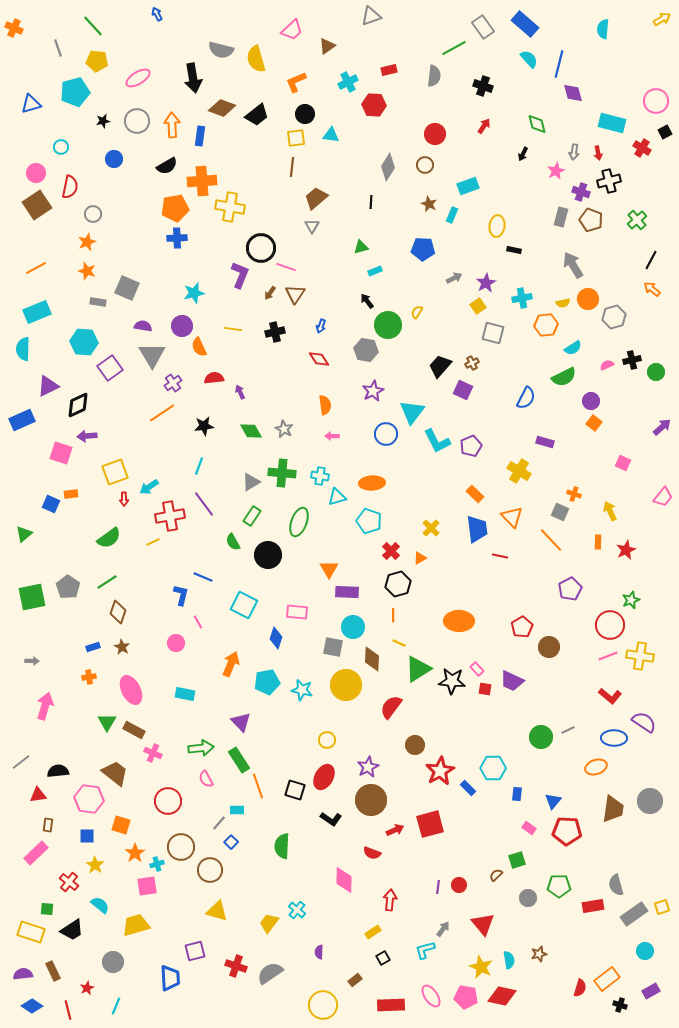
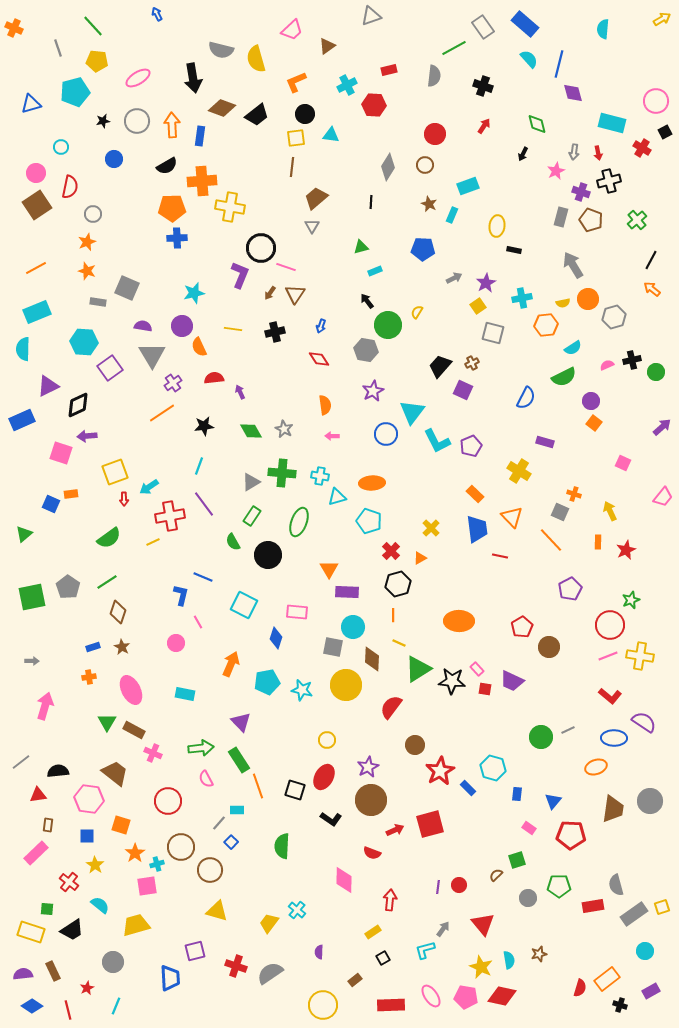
cyan cross at (348, 82): moved 1 px left, 3 px down
orange pentagon at (175, 208): moved 3 px left; rotated 8 degrees clockwise
cyan hexagon at (493, 768): rotated 15 degrees clockwise
red pentagon at (567, 831): moved 4 px right, 4 px down
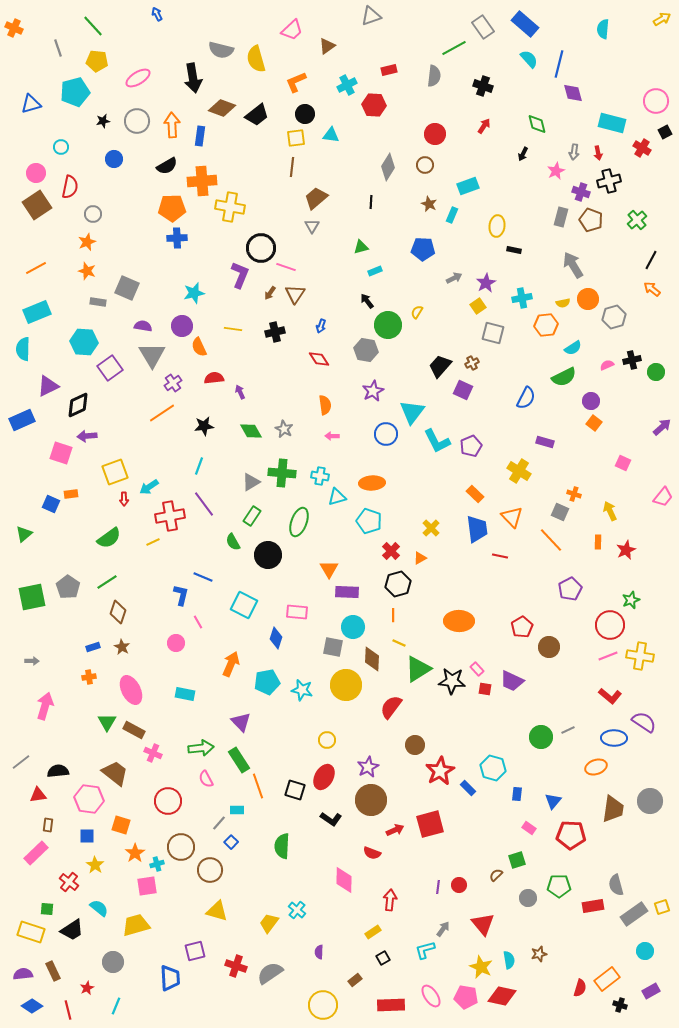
cyan semicircle at (100, 905): moved 1 px left, 3 px down
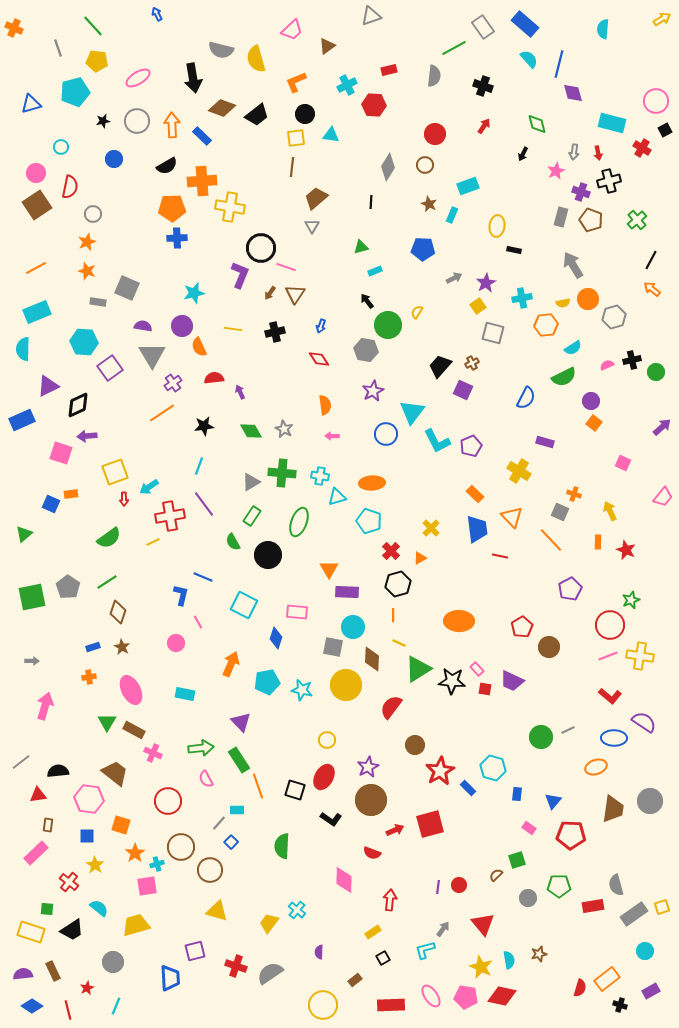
black square at (665, 132): moved 2 px up
blue rectangle at (200, 136): moved 2 px right; rotated 54 degrees counterclockwise
red star at (626, 550): rotated 24 degrees counterclockwise
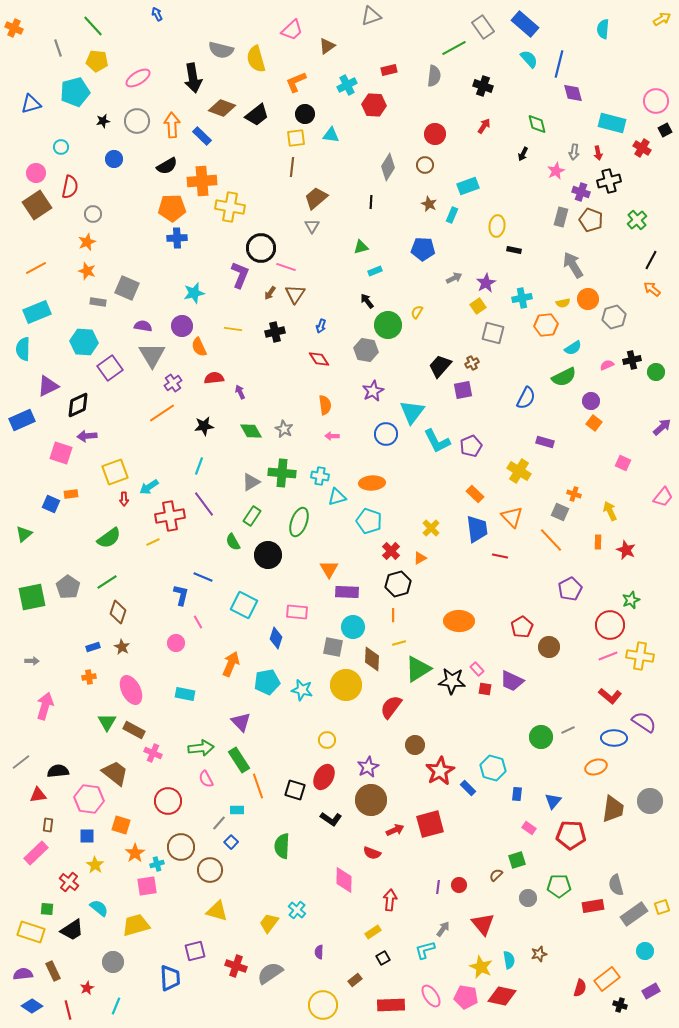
purple square at (463, 390): rotated 36 degrees counterclockwise
yellow line at (399, 643): rotated 40 degrees counterclockwise
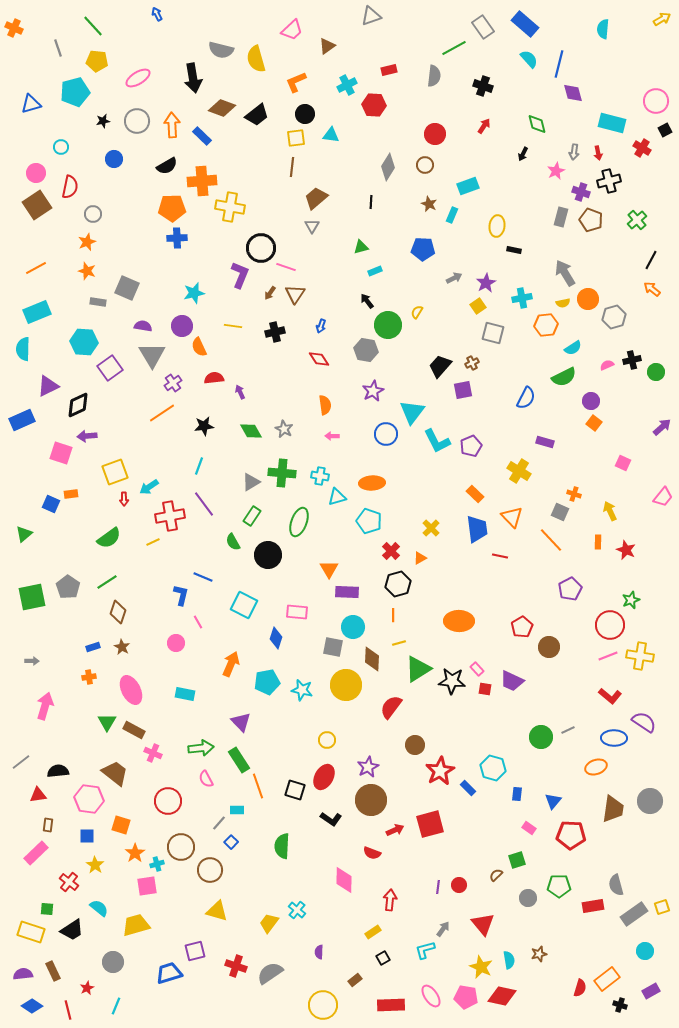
gray arrow at (573, 265): moved 8 px left, 8 px down
yellow line at (233, 329): moved 3 px up
blue trapezoid at (170, 978): moved 1 px left, 5 px up; rotated 104 degrees counterclockwise
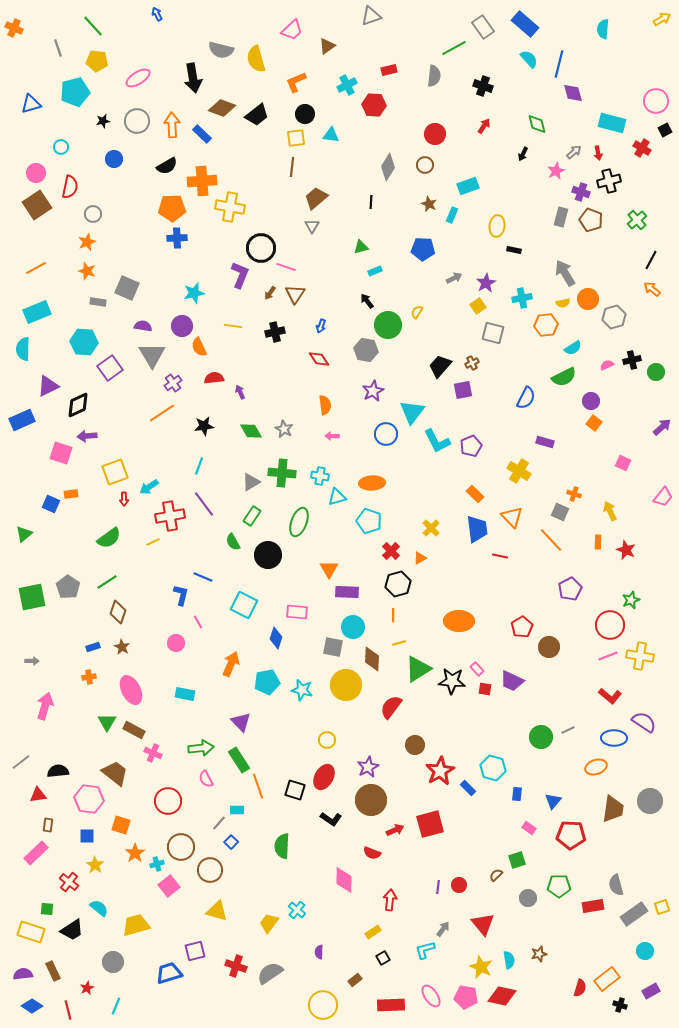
blue rectangle at (202, 136): moved 2 px up
gray arrow at (574, 152): rotated 140 degrees counterclockwise
pink square at (147, 886): moved 22 px right; rotated 30 degrees counterclockwise
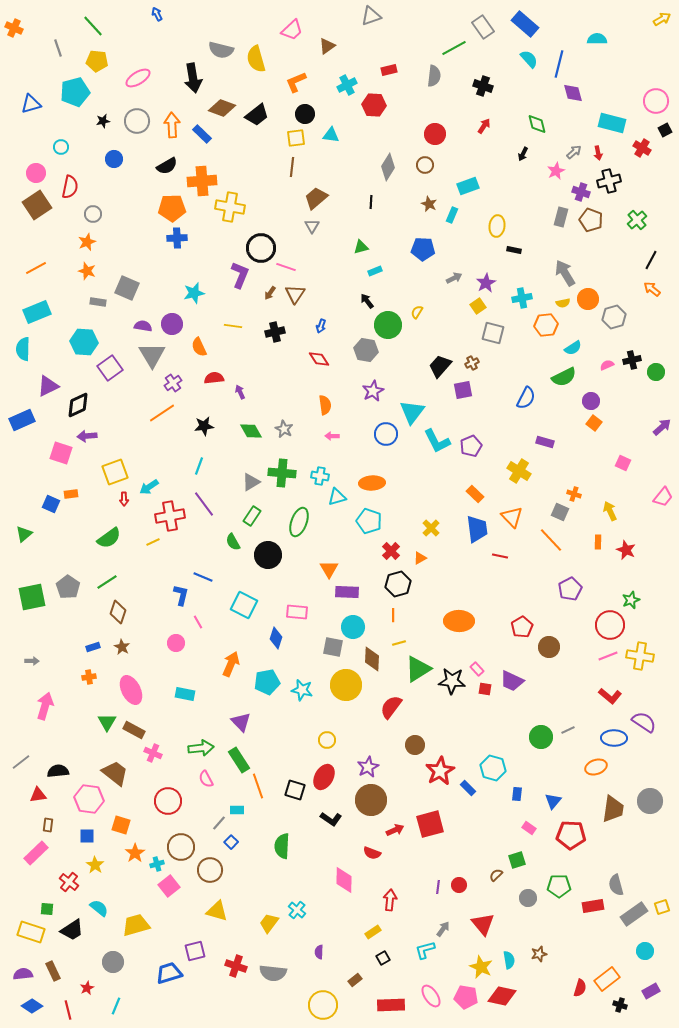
cyan semicircle at (603, 29): moved 6 px left, 10 px down; rotated 84 degrees clockwise
purple circle at (182, 326): moved 10 px left, 2 px up
gray semicircle at (270, 973): moved 3 px right; rotated 140 degrees counterclockwise
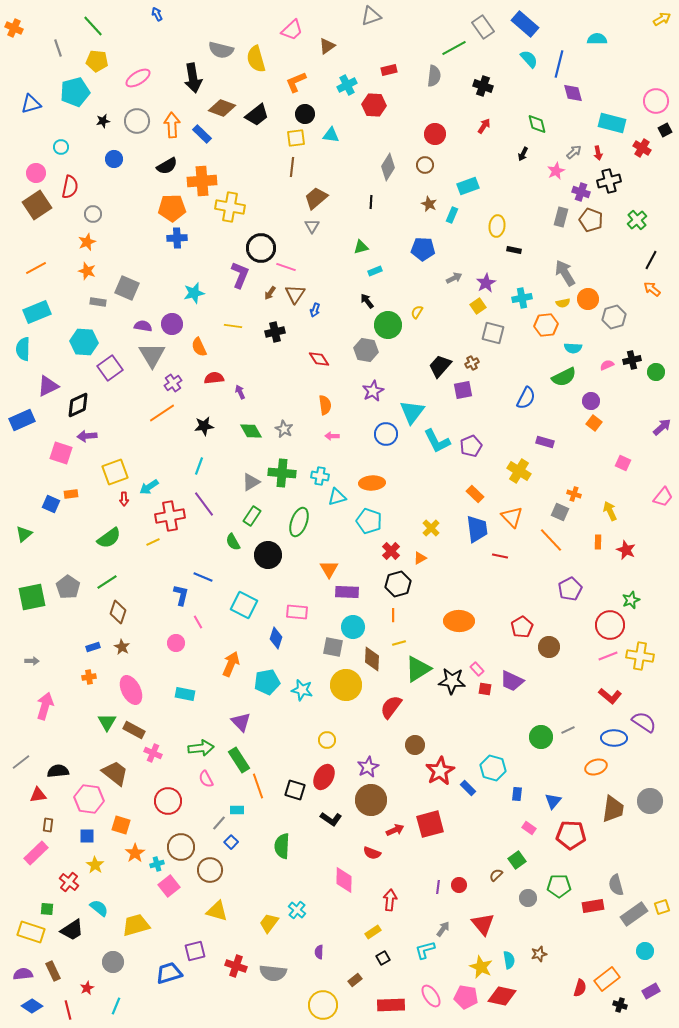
blue arrow at (321, 326): moved 6 px left, 16 px up
cyan semicircle at (573, 348): rotated 36 degrees clockwise
green square at (517, 860): rotated 18 degrees counterclockwise
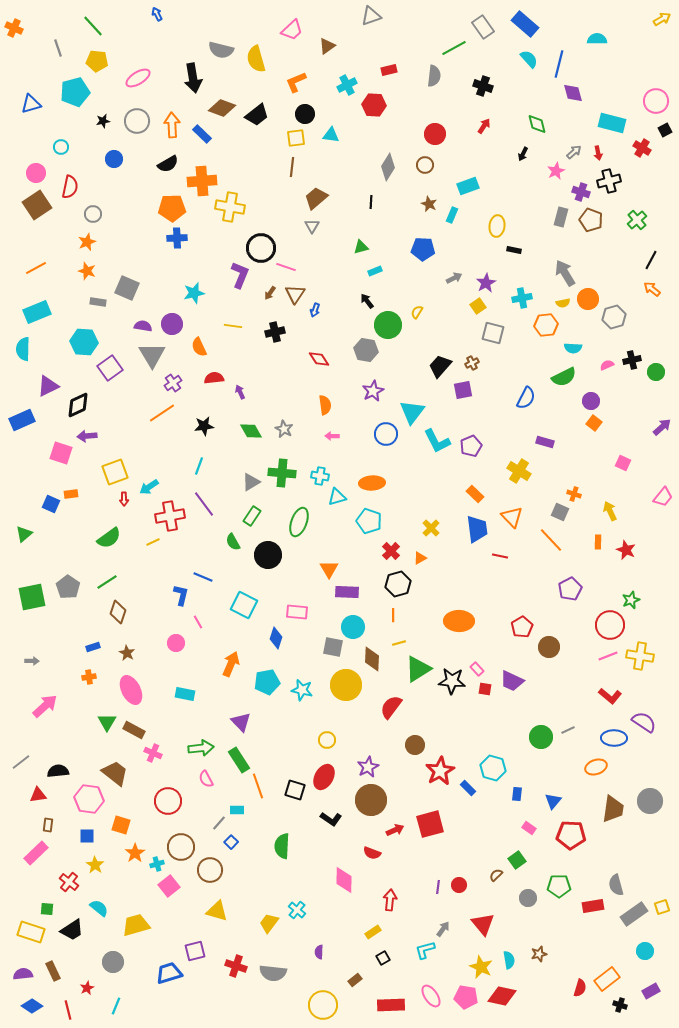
black semicircle at (167, 166): moved 1 px right, 2 px up
brown star at (122, 647): moved 5 px right, 6 px down
pink arrow at (45, 706): rotated 32 degrees clockwise
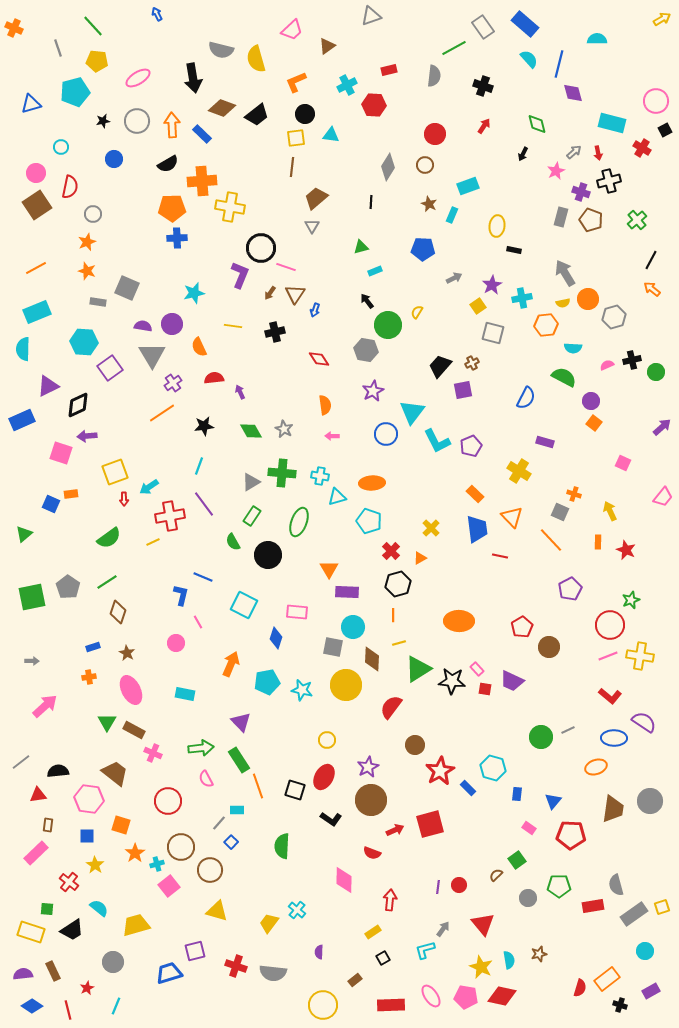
purple star at (486, 283): moved 6 px right, 2 px down
green semicircle at (564, 377): rotated 125 degrees counterclockwise
